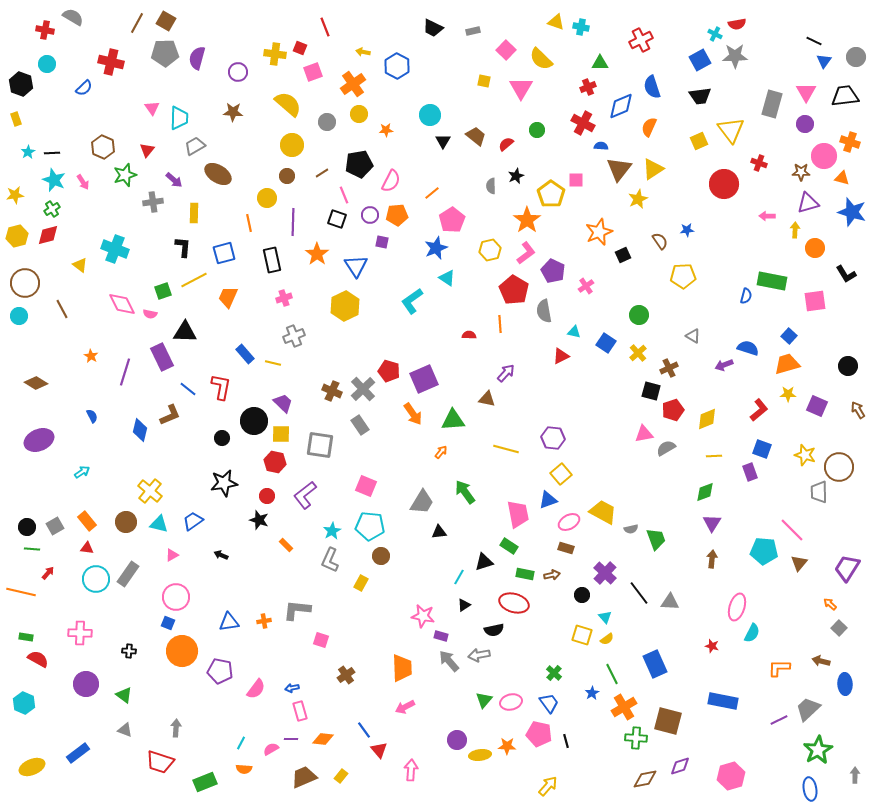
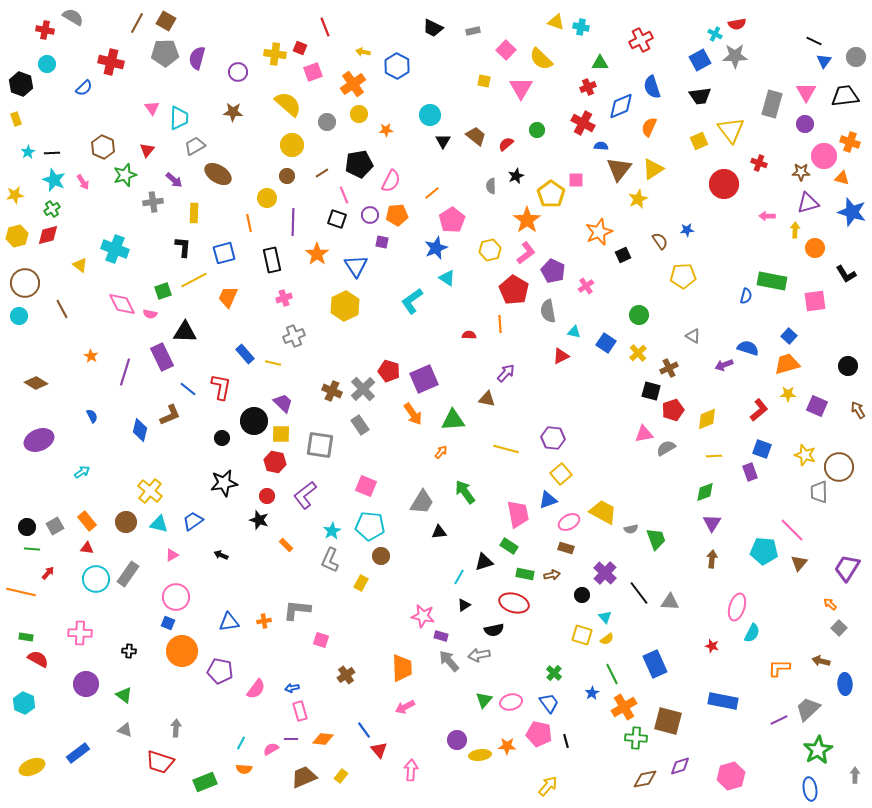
gray semicircle at (544, 311): moved 4 px right
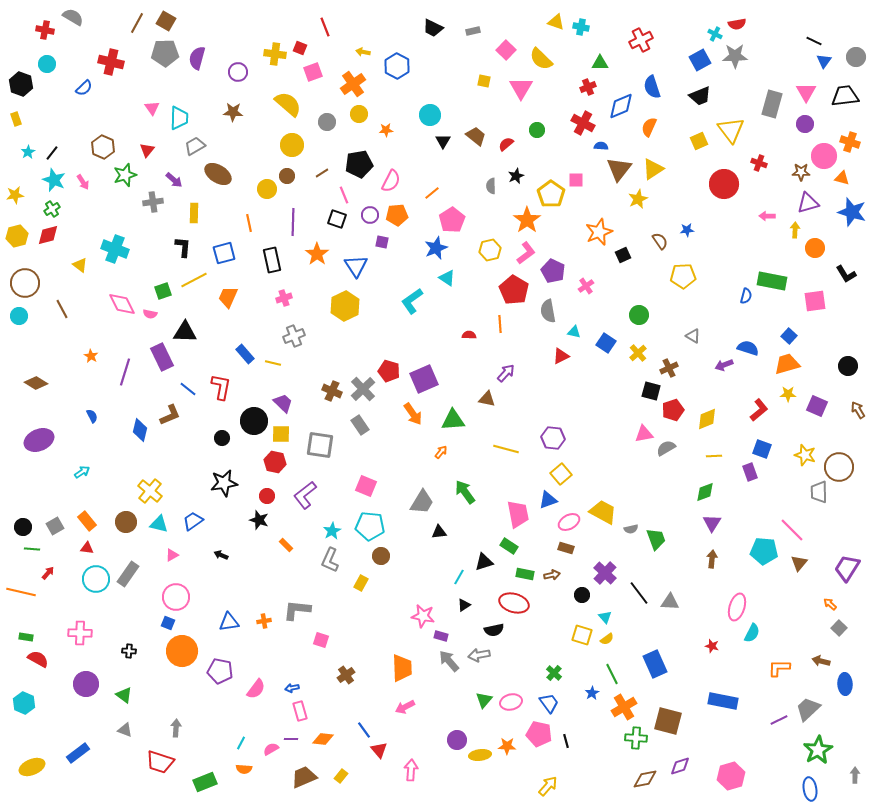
black trapezoid at (700, 96): rotated 15 degrees counterclockwise
black line at (52, 153): rotated 49 degrees counterclockwise
yellow circle at (267, 198): moved 9 px up
black circle at (27, 527): moved 4 px left
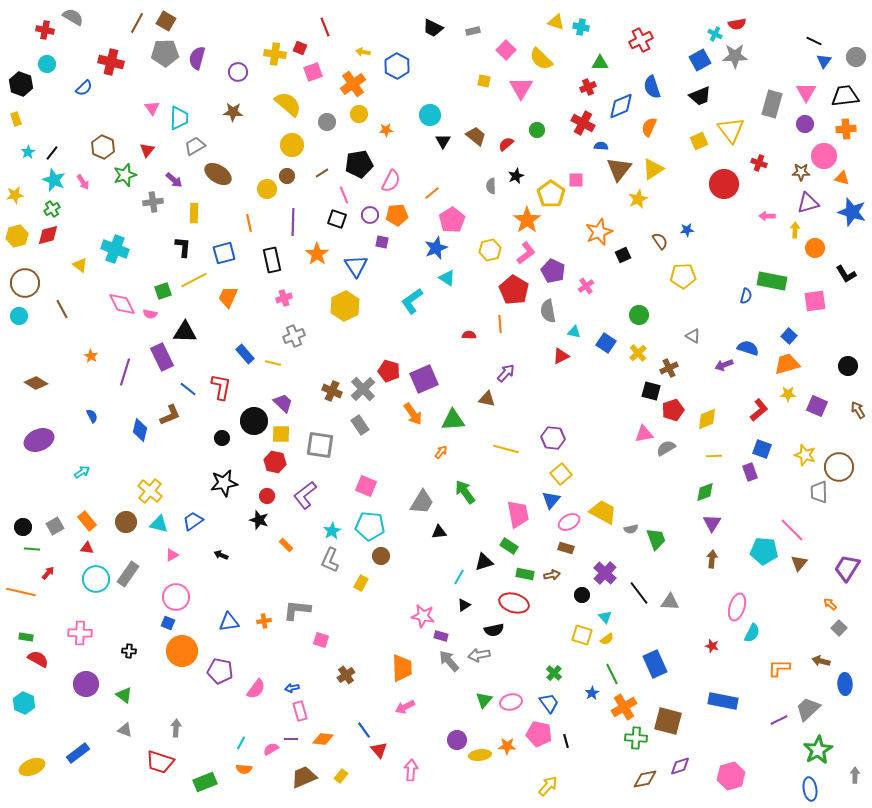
orange cross at (850, 142): moved 4 px left, 13 px up; rotated 24 degrees counterclockwise
blue triangle at (548, 500): moved 3 px right; rotated 30 degrees counterclockwise
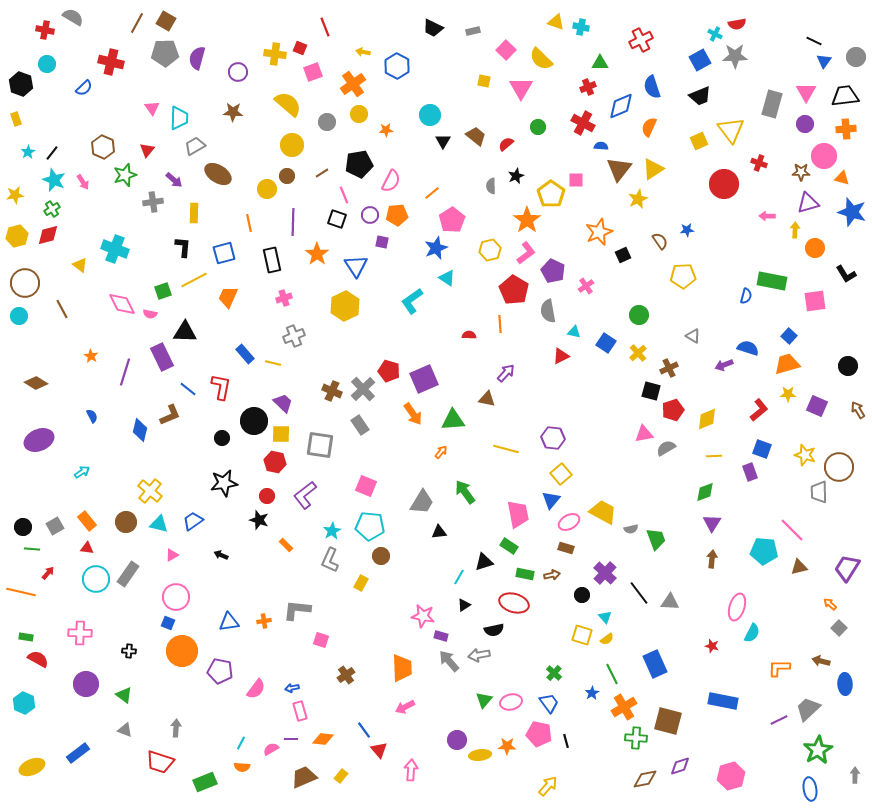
green circle at (537, 130): moved 1 px right, 3 px up
brown triangle at (799, 563): moved 4 px down; rotated 36 degrees clockwise
orange semicircle at (244, 769): moved 2 px left, 2 px up
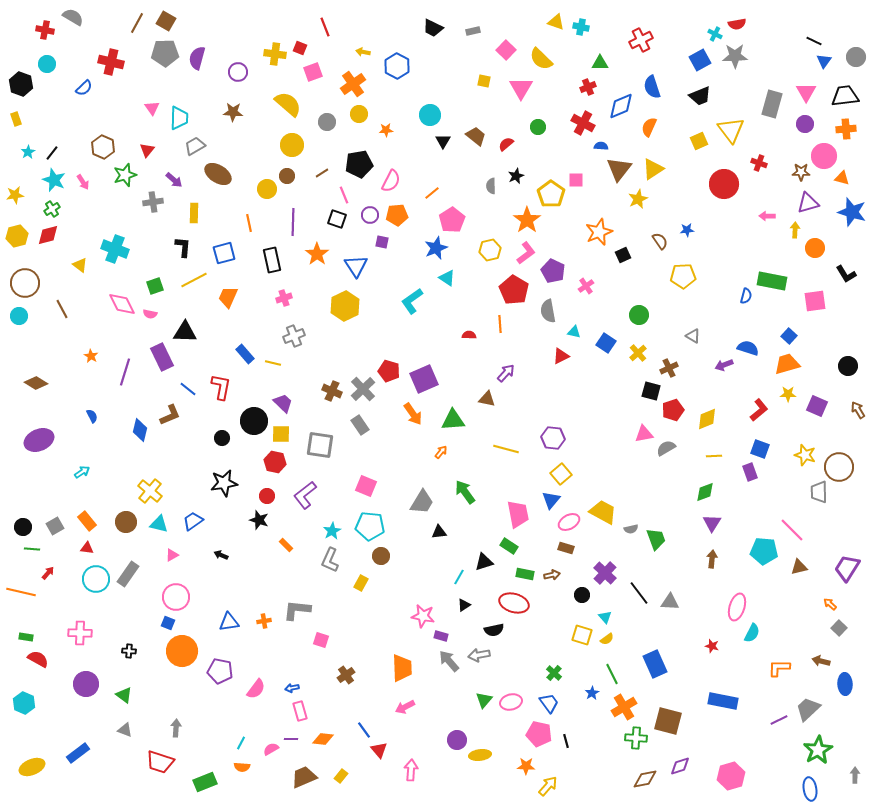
green square at (163, 291): moved 8 px left, 5 px up
blue square at (762, 449): moved 2 px left
orange star at (507, 746): moved 19 px right, 20 px down
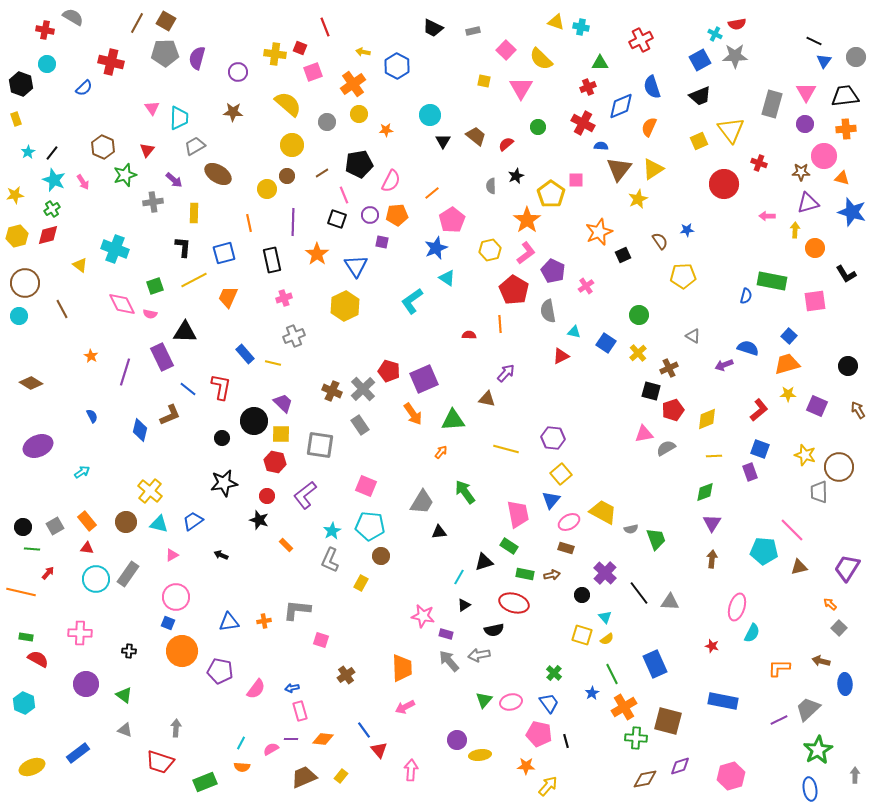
brown diamond at (36, 383): moved 5 px left
purple ellipse at (39, 440): moved 1 px left, 6 px down
purple rectangle at (441, 636): moved 5 px right, 2 px up
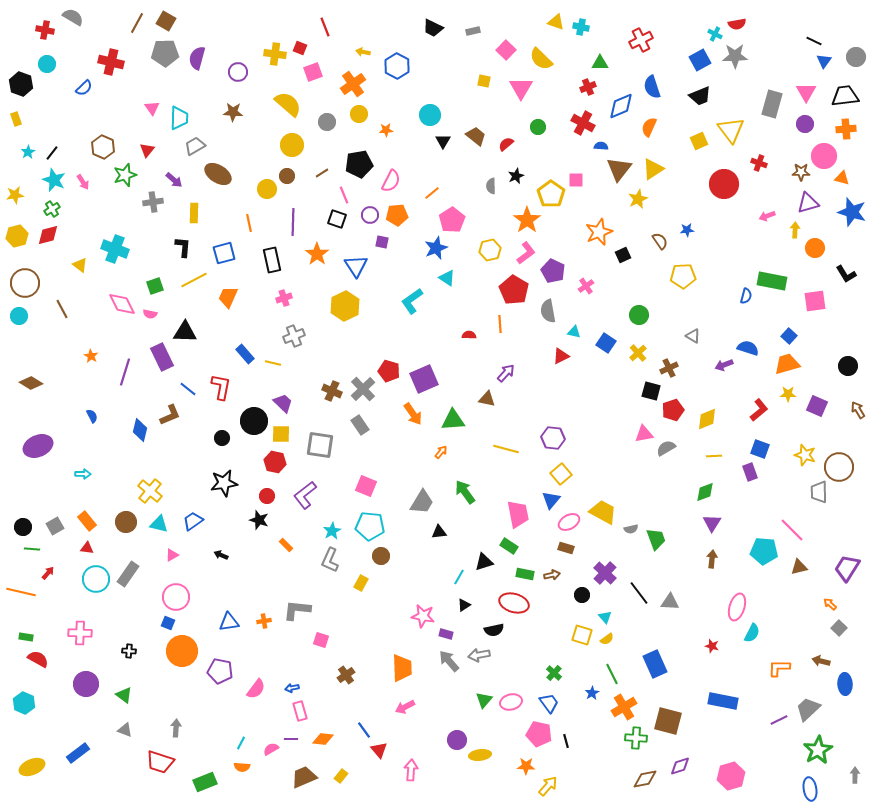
pink arrow at (767, 216): rotated 21 degrees counterclockwise
cyan arrow at (82, 472): moved 1 px right, 2 px down; rotated 35 degrees clockwise
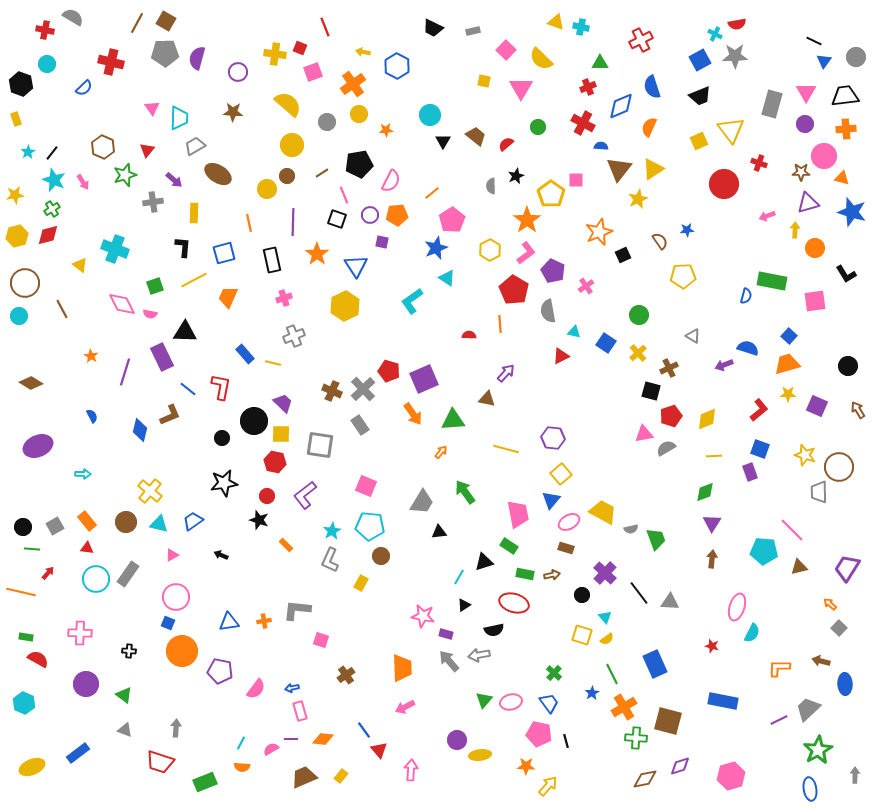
yellow hexagon at (490, 250): rotated 15 degrees counterclockwise
red pentagon at (673, 410): moved 2 px left, 6 px down
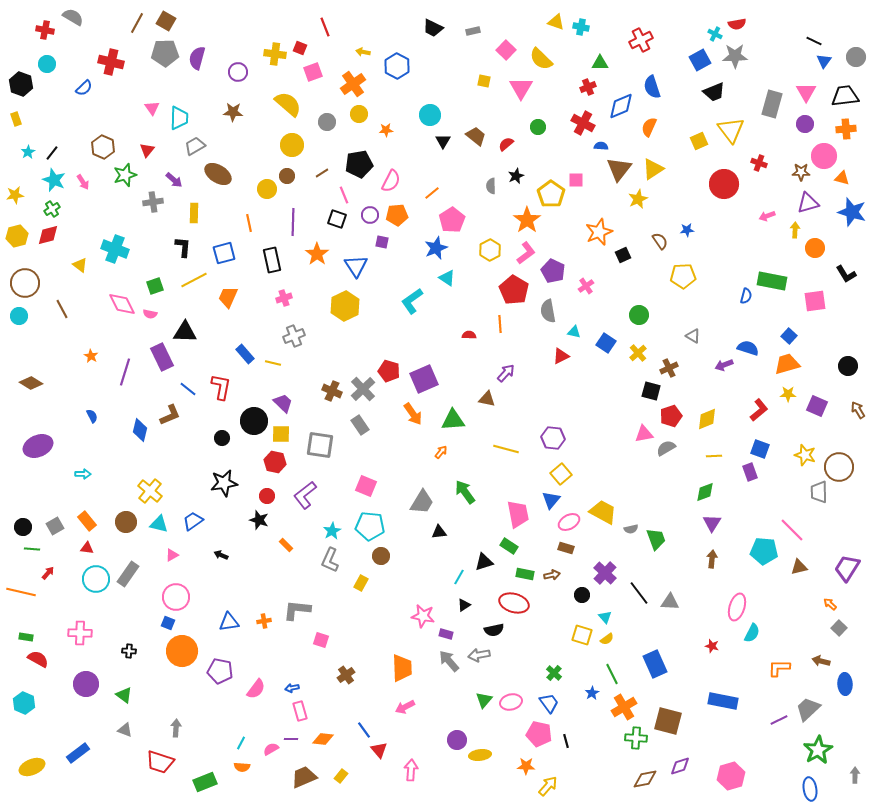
black trapezoid at (700, 96): moved 14 px right, 4 px up
